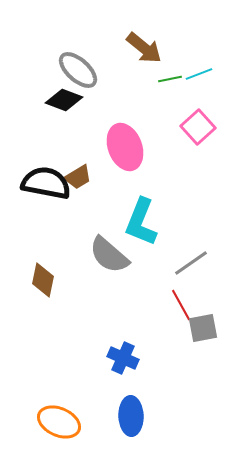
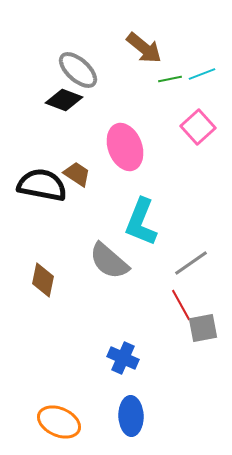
cyan line: moved 3 px right
brown trapezoid: moved 1 px left, 3 px up; rotated 116 degrees counterclockwise
black semicircle: moved 4 px left, 2 px down
gray semicircle: moved 6 px down
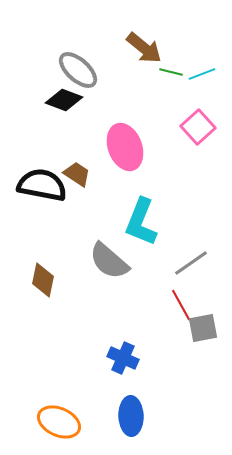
green line: moved 1 px right, 7 px up; rotated 25 degrees clockwise
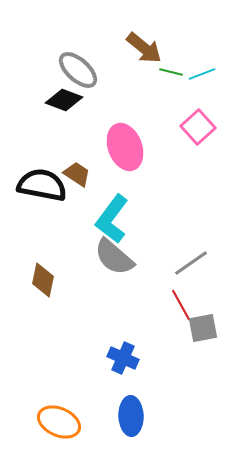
cyan L-shape: moved 29 px left, 3 px up; rotated 15 degrees clockwise
gray semicircle: moved 5 px right, 4 px up
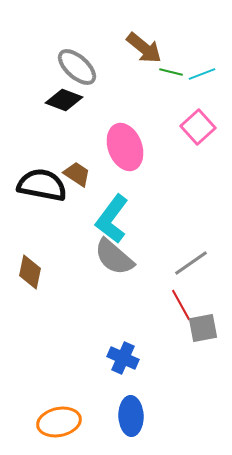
gray ellipse: moved 1 px left, 3 px up
brown diamond: moved 13 px left, 8 px up
orange ellipse: rotated 36 degrees counterclockwise
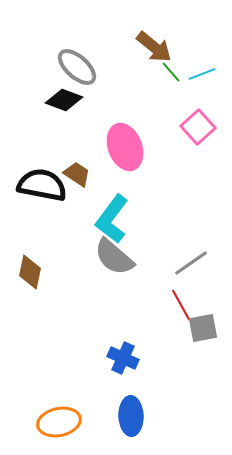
brown arrow: moved 10 px right, 1 px up
green line: rotated 35 degrees clockwise
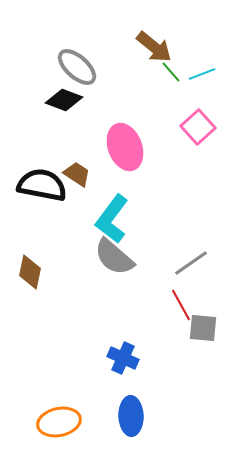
gray square: rotated 16 degrees clockwise
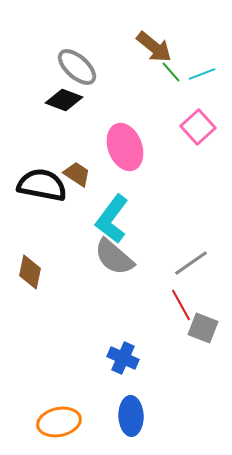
gray square: rotated 16 degrees clockwise
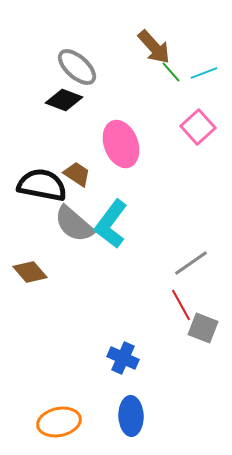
brown arrow: rotated 9 degrees clockwise
cyan line: moved 2 px right, 1 px up
pink ellipse: moved 4 px left, 3 px up
cyan L-shape: moved 1 px left, 5 px down
gray semicircle: moved 40 px left, 33 px up
brown diamond: rotated 52 degrees counterclockwise
